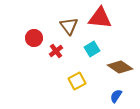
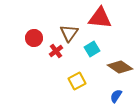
brown triangle: moved 7 px down; rotated 12 degrees clockwise
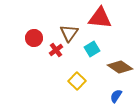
red cross: moved 1 px up
yellow square: rotated 18 degrees counterclockwise
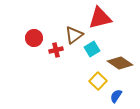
red triangle: rotated 20 degrees counterclockwise
brown triangle: moved 5 px right, 2 px down; rotated 18 degrees clockwise
red cross: rotated 24 degrees clockwise
brown diamond: moved 4 px up
yellow square: moved 21 px right
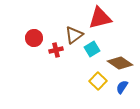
blue semicircle: moved 6 px right, 9 px up
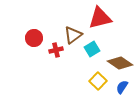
brown triangle: moved 1 px left
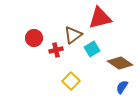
yellow square: moved 27 px left
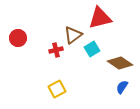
red circle: moved 16 px left
yellow square: moved 14 px left, 8 px down; rotated 18 degrees clockwise
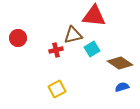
red triangle: moved 6 px left, 2 px up; rotated 20 degrees clockwise
brown triangle: rotated 24 degrees clockwise
blue semicircle: rotated 40 degrees clockwise
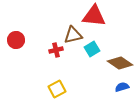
red circle: moved 2 px left, 2 px down
